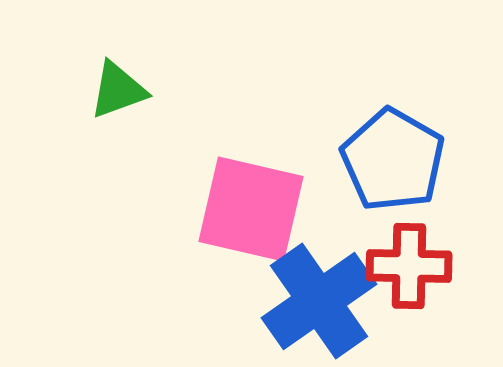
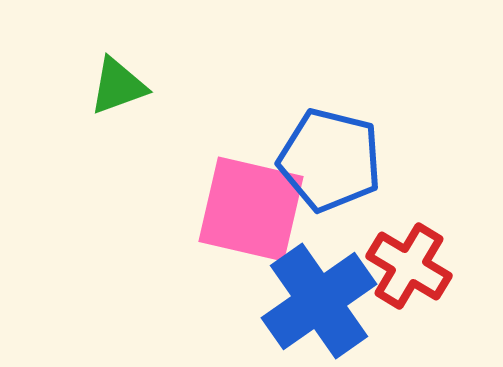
green triangle: moved 4 px up
blue pentagon: moved 63 px left; rotated 16 degrees counterclockwise
red cross: rotated 30 degrees clockwise
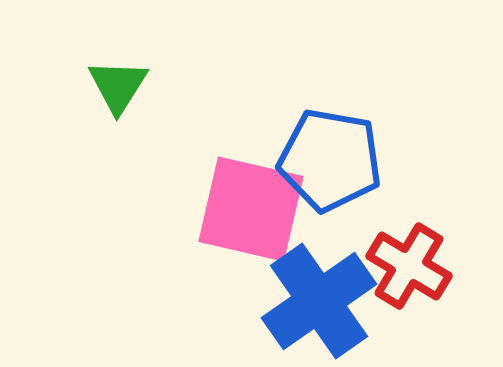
green triangle: rotated 38 degrees counterclockwise
blue pentagon: rotated 4 degrees counterclockwise
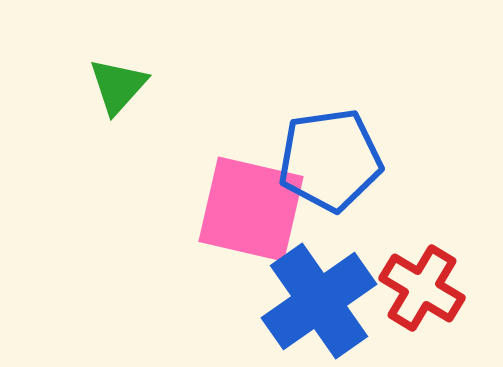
green triangle: rotated 10 degrees clockwise
blue pentagon: rotated 18 degrees counterclockwise
red cross: moved 13 px right, 22 px down
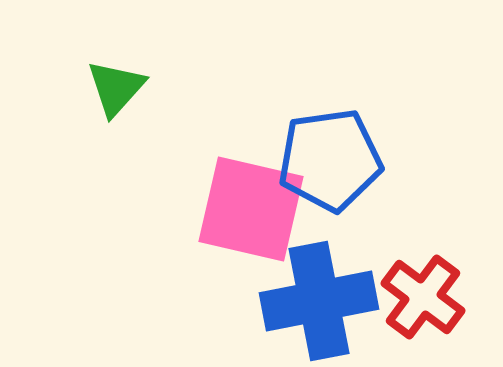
green triangle: moved 2 px left, 2 px down
red cross: moved 1 px right, 9 px down; rotated 6 degrees clockwise
blue cross: rotated 24 degrees clockwise
